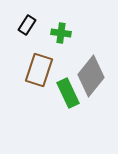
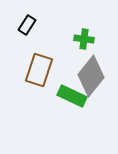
green cross: moved 23 px right, 6 px down
green rectangle: moved 4 px right, 3 px down; rotated 40 degrees counterclockwise
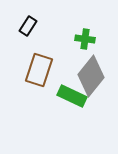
black rectangle: moved 1 px right, 1 px down
green cross: moved 1 px right
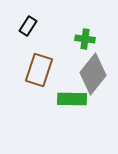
gray diamond: moved 2 px right, 2 px up
green rectangle: moved 3 px down; rotated 24 degrees counterclockwise
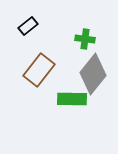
black rectangle: rotated 18 degrees clockwise
brown rectangle: rotated 20 degrees clockwise
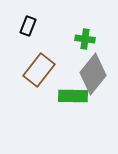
black rectangle: rotated 30 degrees counterclockwise
green rectangle: moved 1 px right, 3 px up
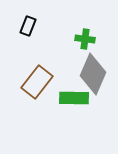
brown rectangle: moved 2 px left, 12 px down
gray diamond: rotated 15 degrees counterclockwise
green rectangle: moved 1 px right, 2 px down
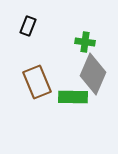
green cross: moved 3 px down
brown rectangle: rotated 60 degrees counterclockwise
green rectangle: moved 1 px left, 1 px up
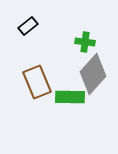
black rectangle: rotated 30 degrees clockwise
gray diamond: rotated 18 degrees clockwise
green rectangle: moved 3 px left
